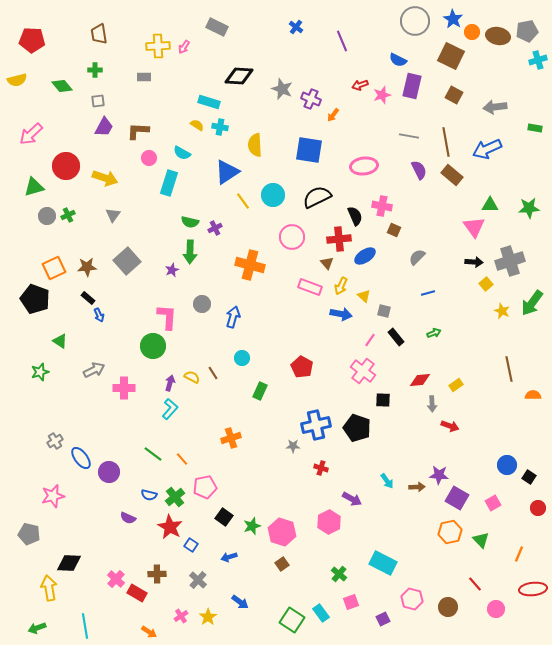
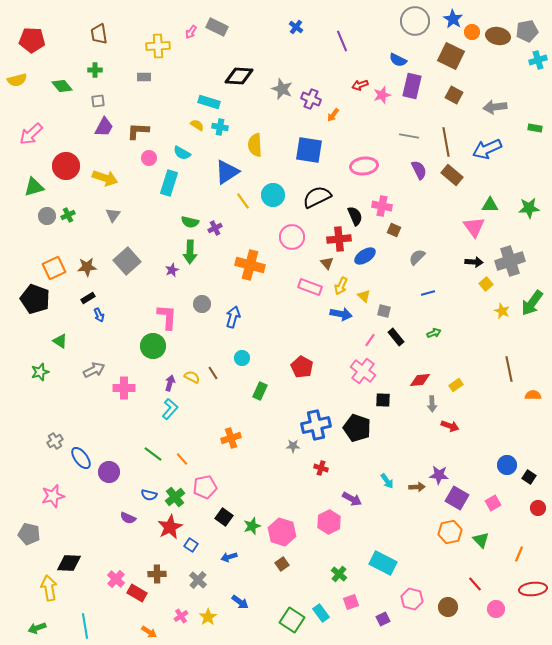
pink arrow at (184, 47): moved 7 px right, 15 px up
black rectangle at (88, 298): rotated 72 degrees counterclockwise
red star at (170, 527): rotated 15 degrees clockwise
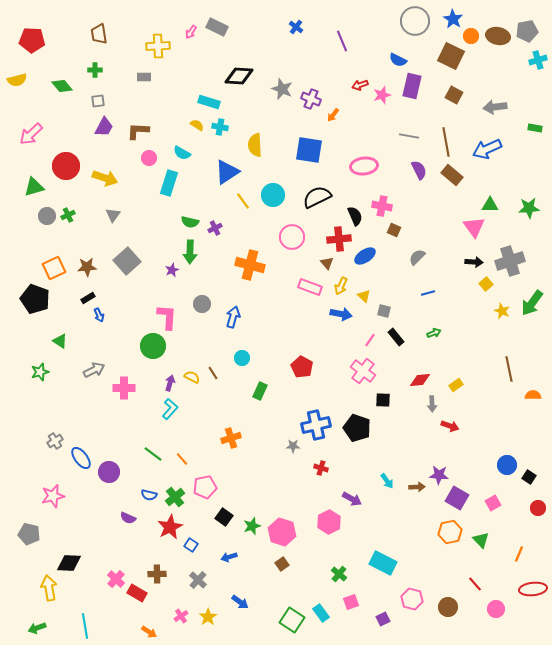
orange circle at (472, 32): moved 1 px left, 4 px down
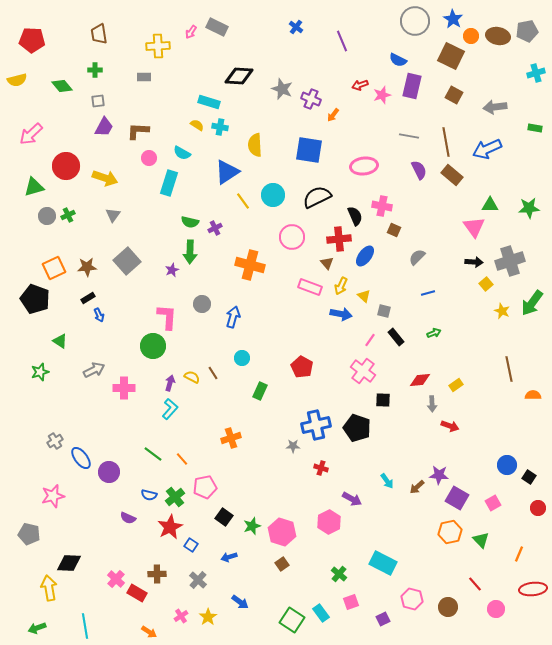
cyan cross at (538, 60): moved 2 px left, 13 px down
blue ellipse at (365, 256): rotated 20 degrees counterclockwise
brown arrow at (417, 487): rotated 140 degrees clockwise
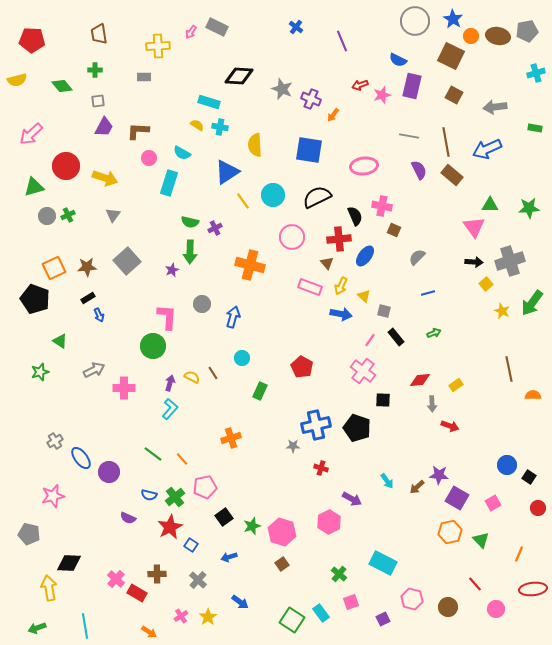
black square at (224, 517): rotated 18 degrees clockwise
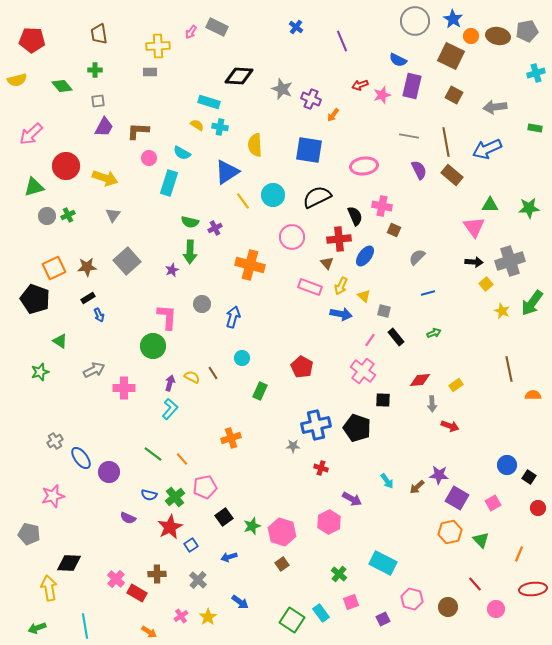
gray rectangle at (144, 77): moved 6 px right, 5 px up
blue square at (191, 545): rotated 24 degrees clockwise
